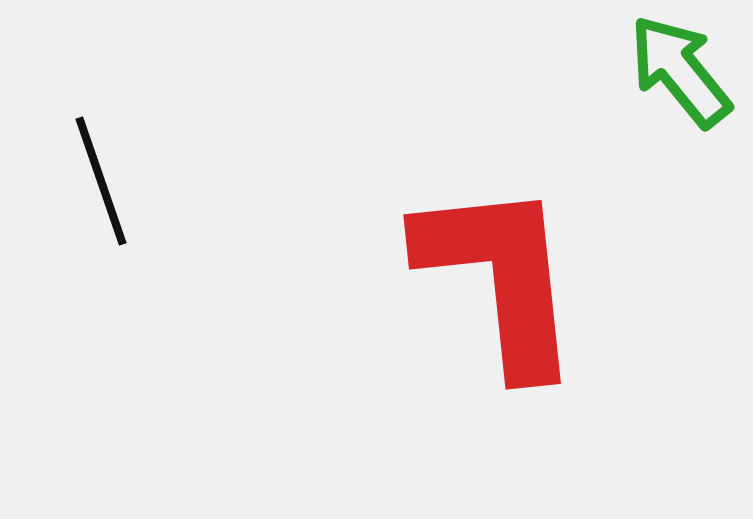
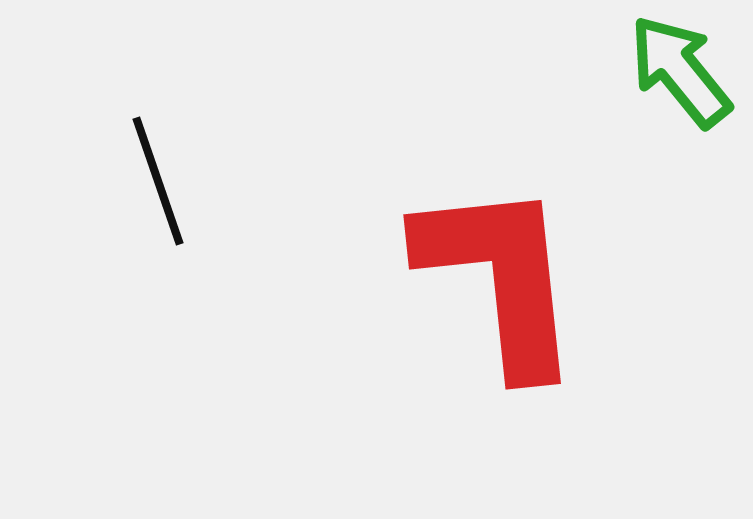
black line: moved 57 px right
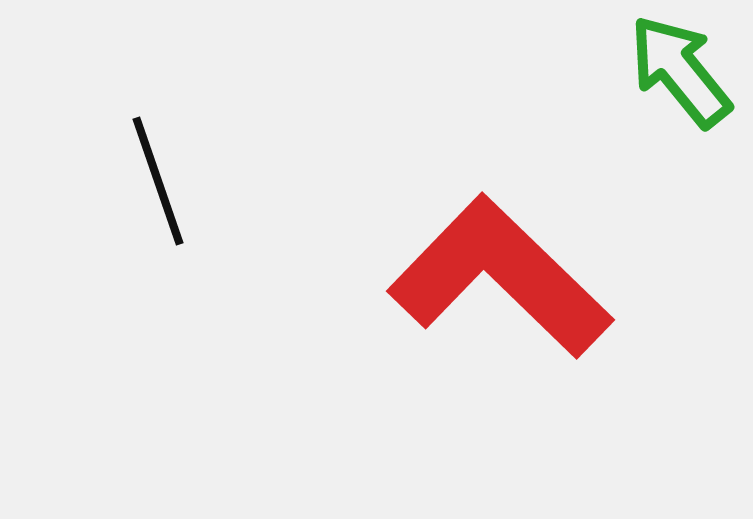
red L-shape: rotated 40 degrees counterclockwise
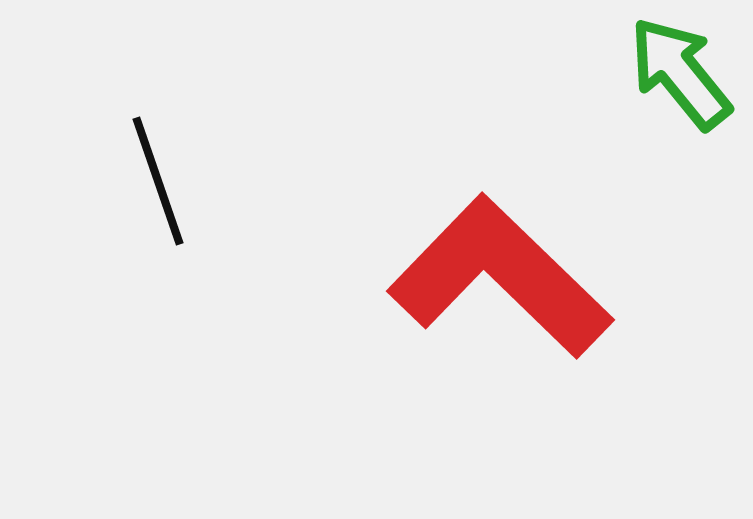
green arrow: moved 2 px down
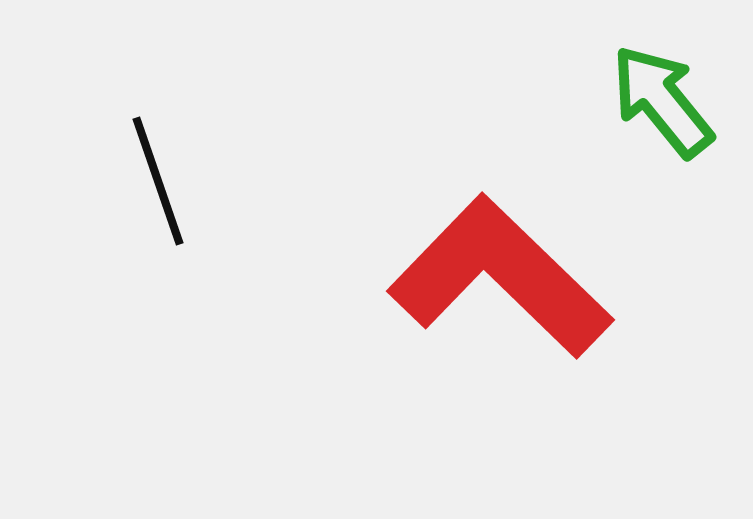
green arrow: moved 18 px left, 28 px down
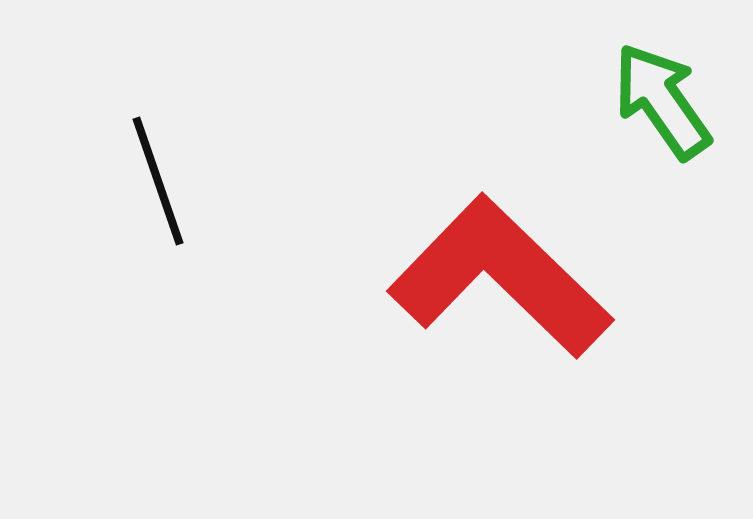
green arrow: rotated 4 degrees clockwise
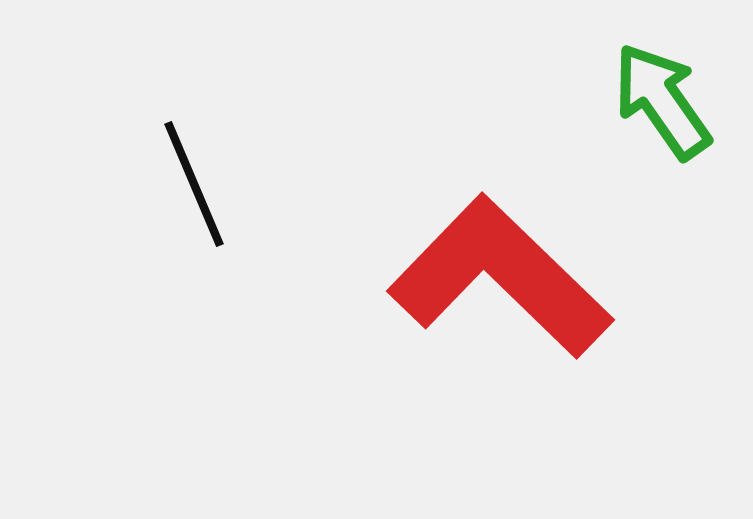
black line: moved 36 px right, 3 px down; rotated 4 degrees counterclockwise
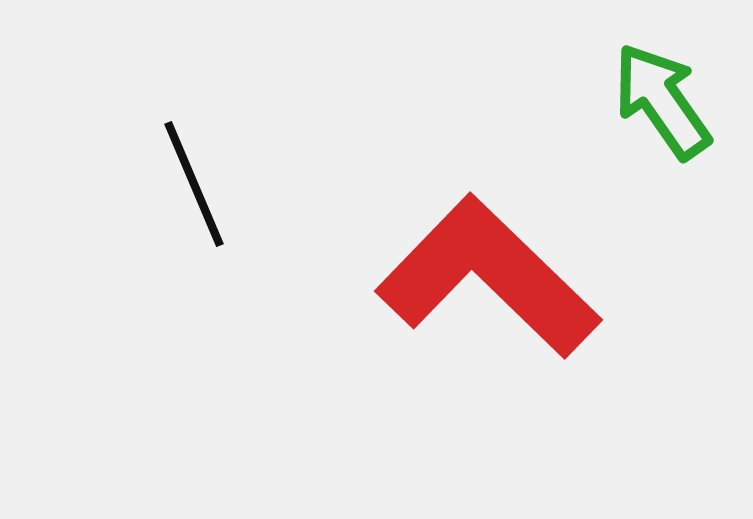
red L-shape: moved 12 px left
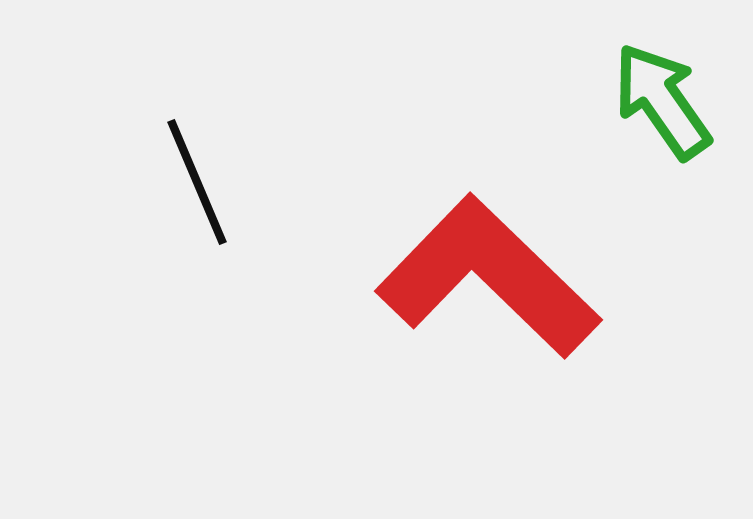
black line: moved 3 px right, 2 px up
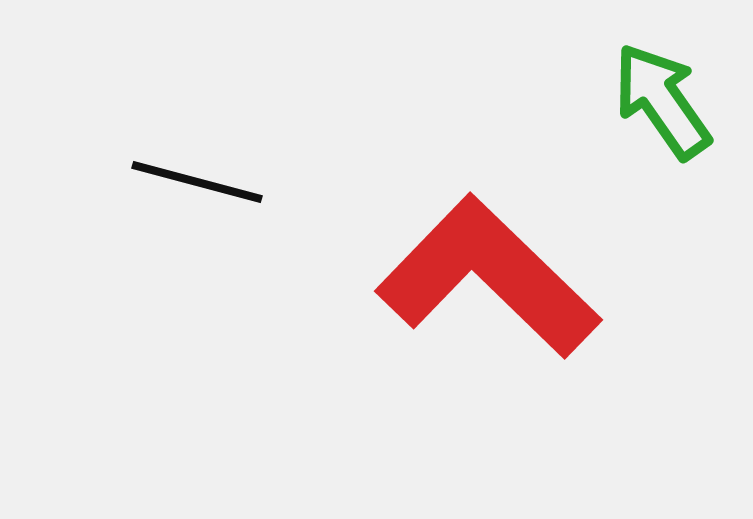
black line: rotated 52 degrees counterclockwise
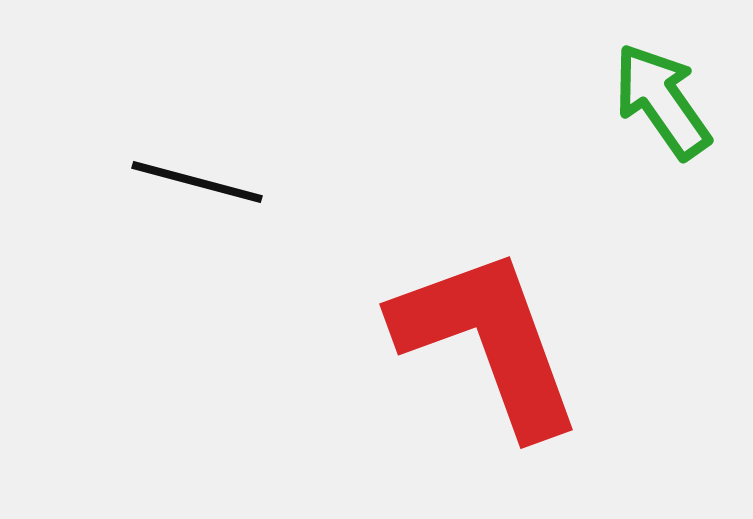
red L-shape: moved 64 px down; rotated 26 degrees clockwise
